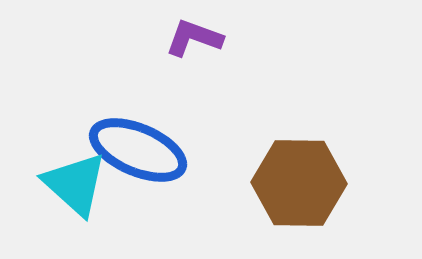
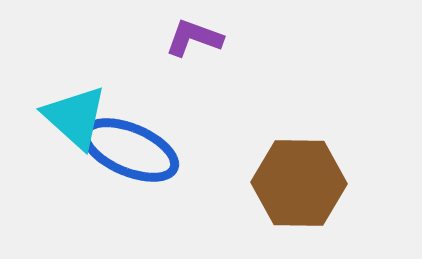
blue ellipse: moved 8 px left
cyan triangle: moved 67 px up
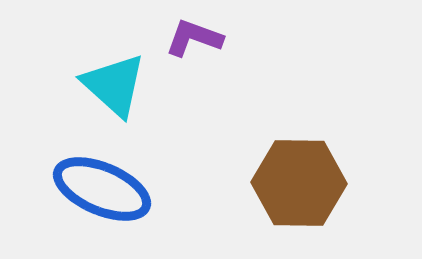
cyan triangle: moved 39 px right, 32 px up
blue ellipse: moved 28 px left, 39 px down
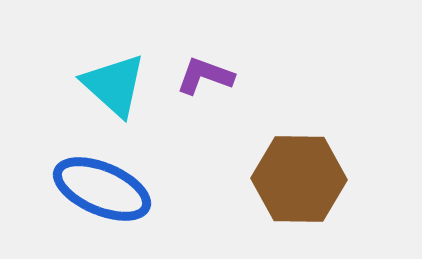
purple L-shape: moved 11 px right, 38 px down
brown hexagon: moved 4 px up
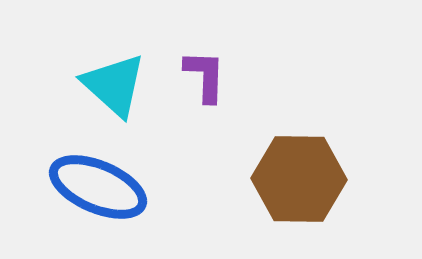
purple L-shape: rotated 72 degrees clockwise
blue ellipse: moved 4 px left, 2 px up
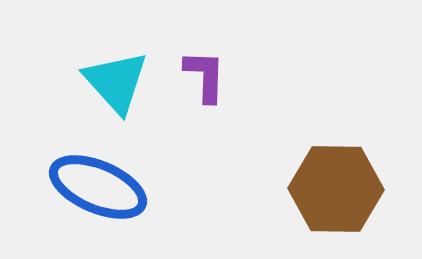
cyan triangle: moved 2 px right, 3 px up; rotated 6 degrees clockwise
brown hexagon: moved 37 px right, 10 px down
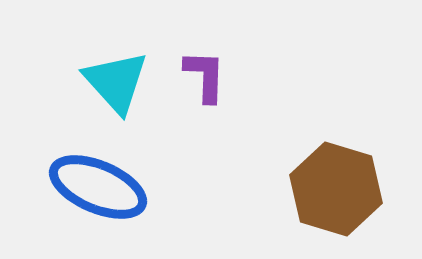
brown hexagon: rotated 16 degrees clockwise
